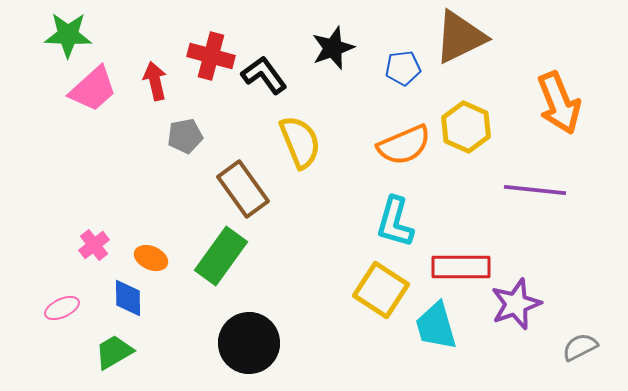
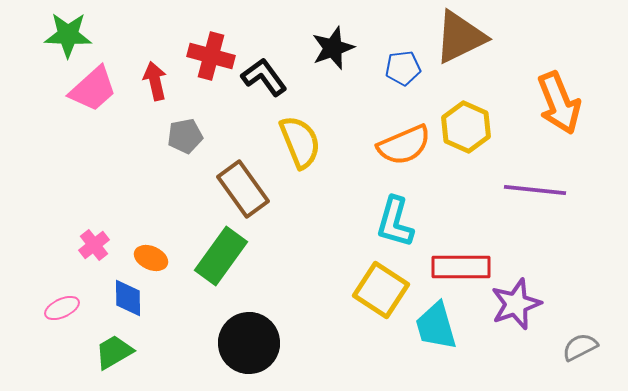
black L-shape: moved 2 px down
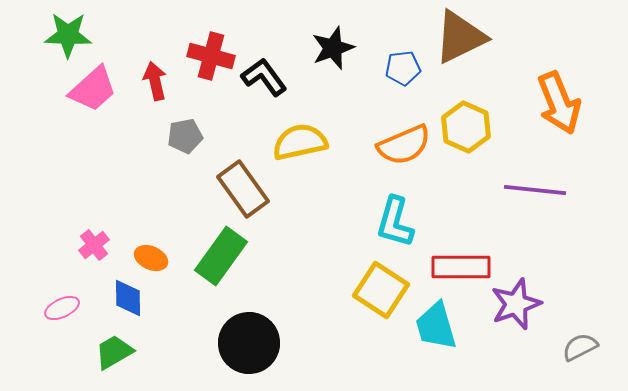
yellow semicircle: rotated 80 degrees counterclockwise
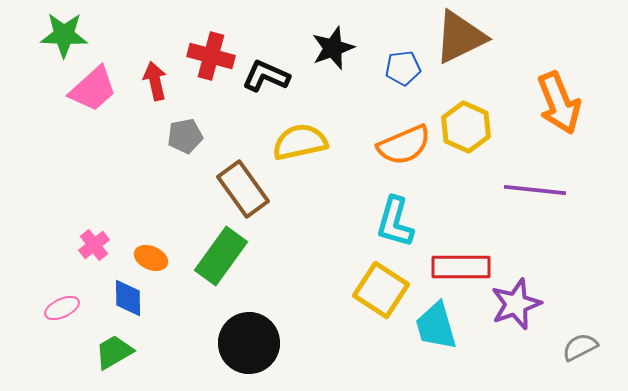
green star: moved 4 px left
black L-shape: moved 2 px right, 1 px up; rotated 30 degrees counterclockwise
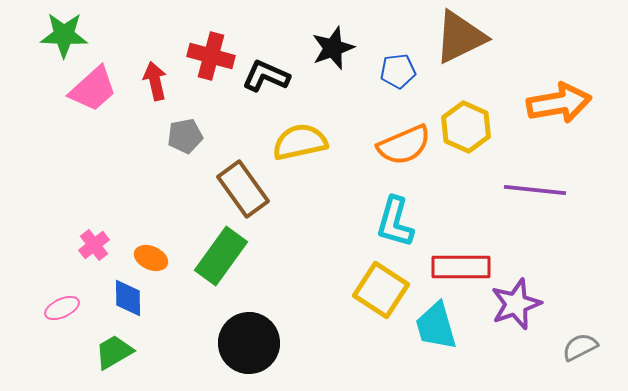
blue pentagon: moved 5 px left, 3 px down
orange arrow: rotated 78 degrees counterclockwise
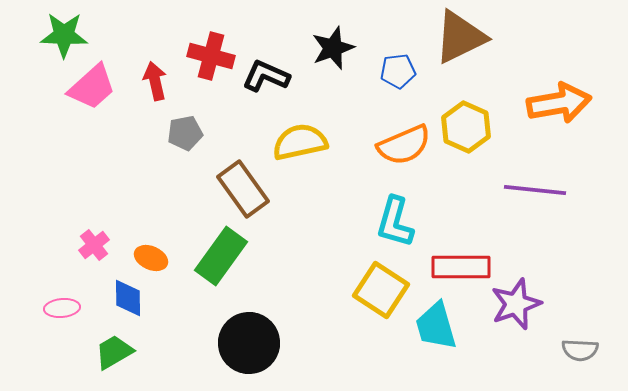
pink trapezoid: moved 1 px left, 2 px up
gray pentagon: moved 3 px up
pink ellipse: rotated 20 degrees clockwise
gray semicircle: moved 3 px down; rotated 150 degrees counterclockwise
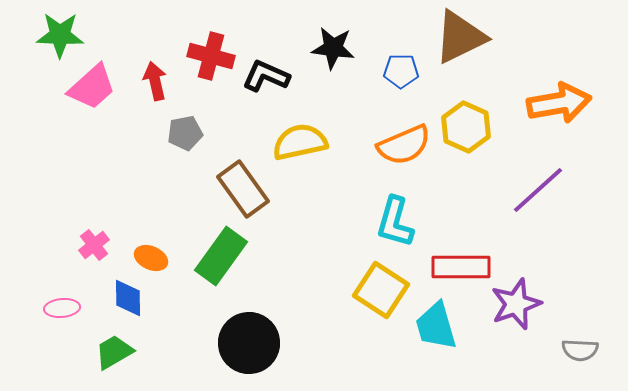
green star: moved 4 px left
black star: rotated 27 degrees clockwise
blue pentagon: moved 3 px right; rotated 8 degrees clockwise
purple line: moved 3 px right; rotated 48 degrees counterclockwise
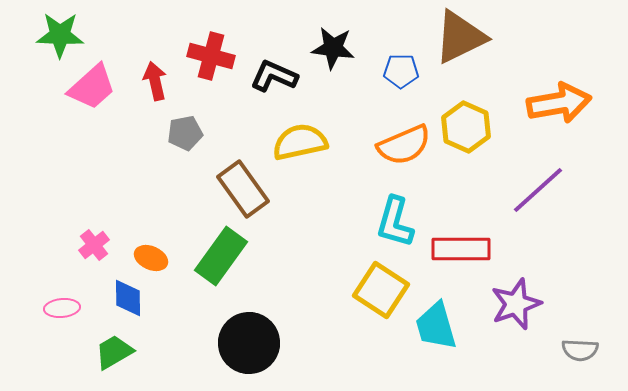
black L-shape: moved 8 px right
red rectangle: moved 18 px up
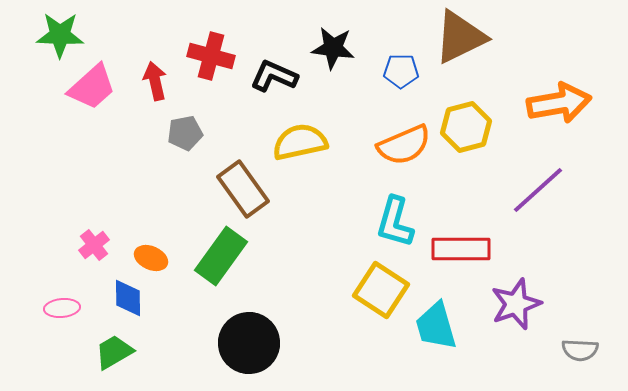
yellow hexagon: rotated 21 degrees clockwise
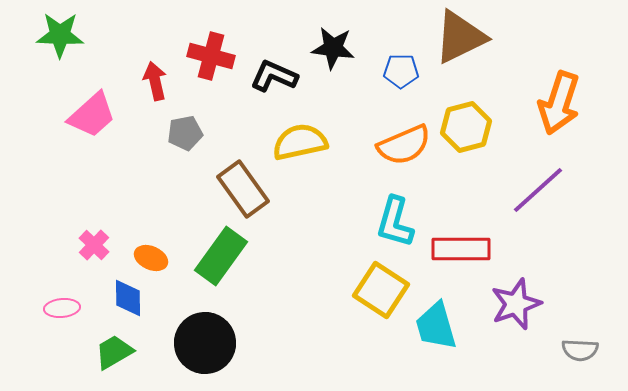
pink trapezoid: moved 28 px down
orange arrow: rotated 118 degrees clockwise
pink cross: rotated 8 degrees counterclockwise
black circle: moved 44 px left
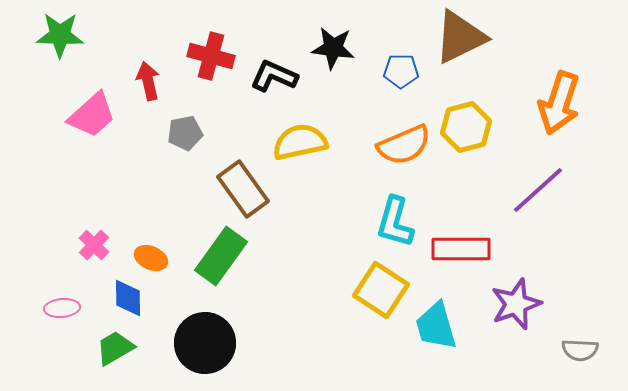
red arrow: moved 7 px left
green trapezoid: moved 1 px right, 4 px up
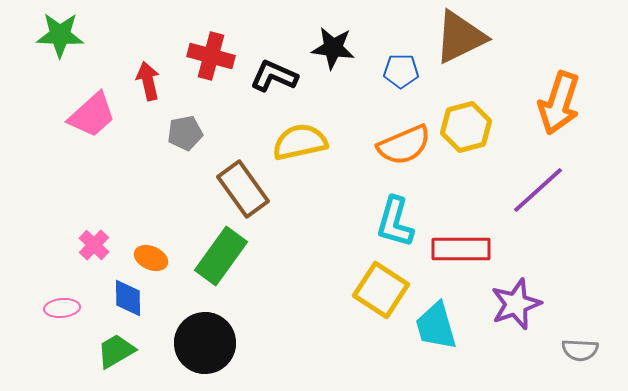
green trapezoid: moved 1 px right, 3 px down
